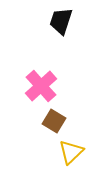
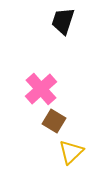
black trapezoid: moved 2 px right
pink cross: moved 3 px down
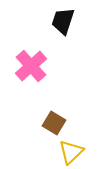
pink cross: moved 10 px left, 23 px up
brown square: moved 2 px down
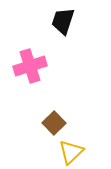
pink cross: moved 1 px left; rotated 24 degrees clockwise
brown square: rotated 15 degrees clockwise
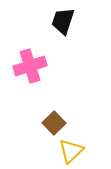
yellow triangle: moved 1 px up
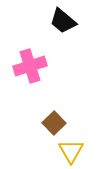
black trapezoid: rotated 68 degrees counterclockwise
yellow triangle: rotated 16 degrees counterclockwise
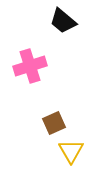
brown square: rotated 20 degrees clockwise
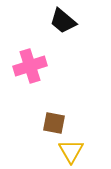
brown square: rotated 35 degrees clockwise
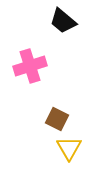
brown square: moved 3 px right, 4 px up; rotated 15 degrees clockwise
yellow triangle: moved 2 px left, 3 px up
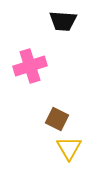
black trapezoid: rotated 36 degrees counterclockwise
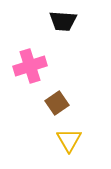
brown square: moved 16 px up; rotated 30 degrees clockwise
yellow triangle: moved 8 px up
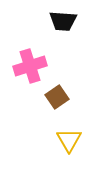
brown square: moved 6 px up
